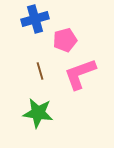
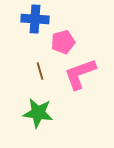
blue cross: rotated 20 degrees clockwise
pink pentagon: moved 2 px left, 2 px down
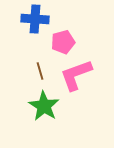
pink L-shape: moved 4 px left, 1 px down
green star: moved 6 px right, 7 px up; rotated 24 degrees clockwise
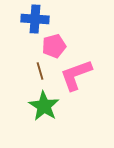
pink pentagon: moved 9 px left, 4 px down
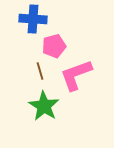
blue cross: moved 2 px left
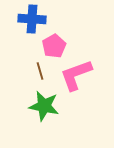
blue cross: moved 1 px left
pink pentagon: rotated 15 degrees counterclockwise
green star: rotated 20 degrees counterclockwise
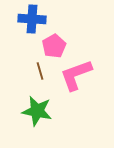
green star: moved 7 px left, 5 px down
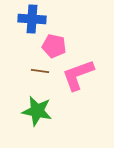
pink pentagon: rotated 30 degrees counterclockwise
brown line: rotated 66 degrees counterclockwise
pink L-shape: moved 2 px right
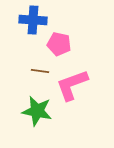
blue cross: moved 1 px right, 1 px down
pink pentagon: moved 5 px right, 2 px up
pink L-shape: moved 6 px left, 10 px down
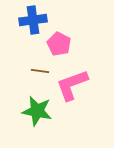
blue cross: rotated 12 degrees counterclockwise
pink pentagon: rotated 15 degrees clockwise
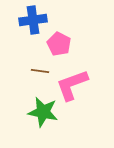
green star: moved 6 px right, 1 px down
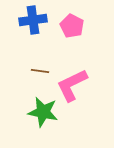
pink pentagon: moved 13 px right, 18 px up
pink L-shape: rotated 6 degrees counterclockwise
